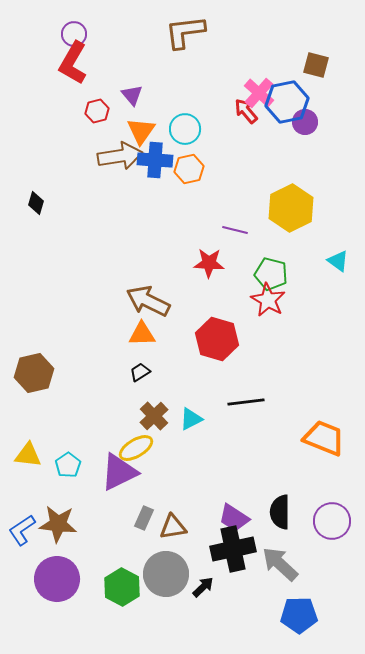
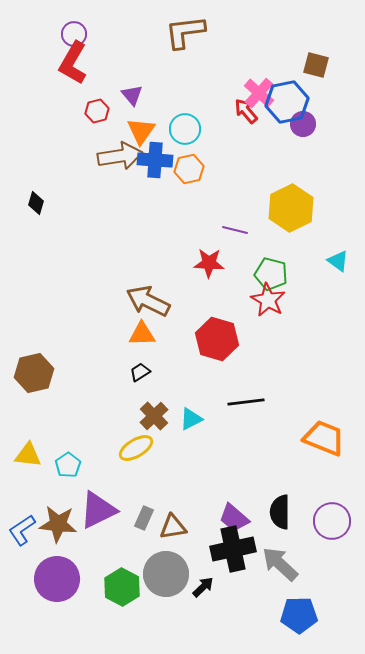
purple circle at (305, 122): moved 2 px left, 2 px down
purple triangle at (119, 472): moved 21 px left, 38 px down
purple trapezoid at (234, 518): rotated 8 degrees clockwise
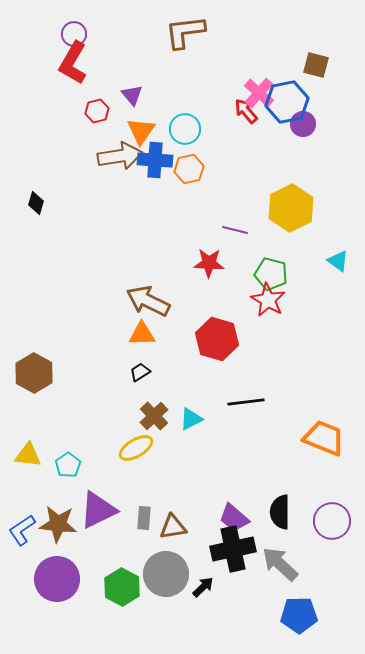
brown hexagon at (34, 373): rotated 18 degrees counterclockwise
gray rectangle at (144, 518): rotated 20 degrees counterclockwise
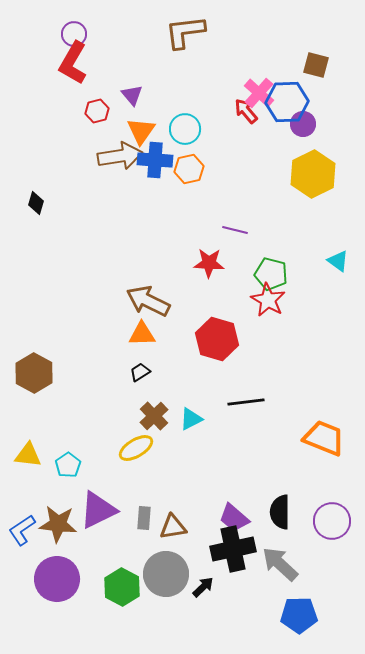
blue hexagon at (287, 102): rotated 9 degrees clockwise
yellow hexagon at (291, 208): moved 22 px right, 34 px up
